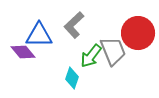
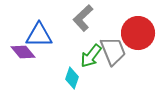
gray L-shape: moved 9 px right, 7 px up
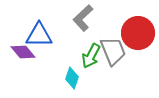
green arrow: rotated 10 degrees counterclockwise
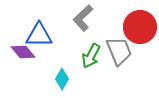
red circle: moved 2 px right, 6 px up
gray trapezoid: moved 6 px right
cyan diamond: moved 10 px left, 1 px down; rotated 10 degrees clockwise
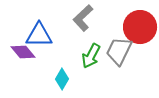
gray trapezoid: rotated 132 degrees counterclockwise
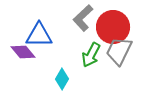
red circle: moved 27 px left
green arrow: moved 1 px up
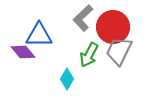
green arrow: moved 2 px left
cyan diamond: moved 5 px right
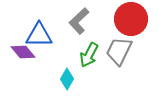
gray L-shape: moved 4 px left, 3 px down
red circle: moved 18 px right, 8 px up
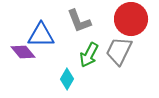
gray L-shape: rotated 68 degrees counterclockwise
blue triangle: moved 2 px right
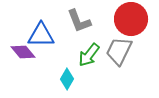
green arrow: rotated 10 degrees clockwise
